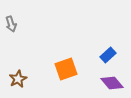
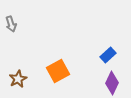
orange square: moved 8 px left, 2 px down; rotated 10 degrees counterclockwise
purple diamond: rotated 65 degrees clockwise
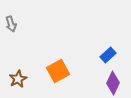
purple diamond: moved 1 px right
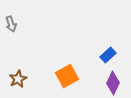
orange square: moved 9 px right, 5 px down
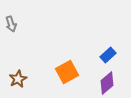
orange square: moved 4 px up
purple diamond: moved 6 px left; rotated 25 degrees clockwise
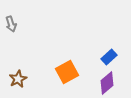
blue rectangle: moved 1 px right, 2 px down
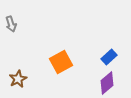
orange square: moved 6 px left, 10 px up
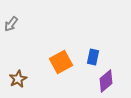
gray arrow: rotated 56 degrees clockwise
blue rectangle: moved 16 px left; rotated 35 degrees counterclockwise
purple diamond: moved 1 px left, 2 px up
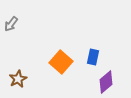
orange square: rotated 20 degrees counterclockwise
purple diamond: moved 1 px down
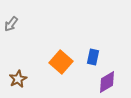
purple diamond: moved 1 px right; rotated 10 degrees clockwise
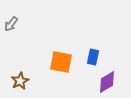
orange square: rotated 30 degrees counterclockwise
brown star: moved 2 px right, 2 px down
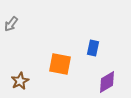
blue rectangle: moved 9 px up
orange square: moved 1 px left, 2 px down
